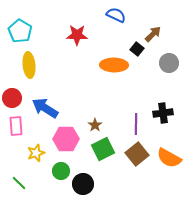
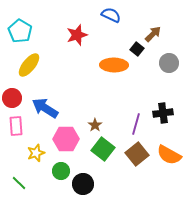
blue semicircle: moved 5 px left
red star: rotated 20 degrees counterclockwise
yellow ellipse: rotated 45 degrees clockwise
purple line: rotated 15 degrees clockwise
green square: rotated 25 degrees counterclockwise
orange semicircle: moved 3 px up
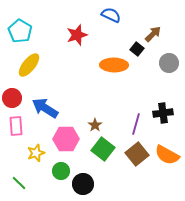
orange semicircle: moved 2 px left
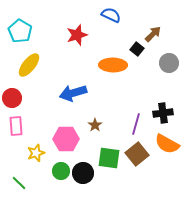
orange ellipse: moved 1 px left
blue arrow: moved 28 px right, 15 px up; rotated 48 degrees counterclockwise
green square: moved 6 px right, 9 px down; rotated 30 degrees counterclockwise
orange semicircle: moved 11 px up
black circle: moved 11 px up
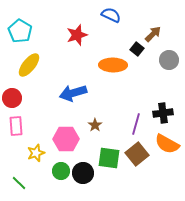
gray circle: moved 3 px up
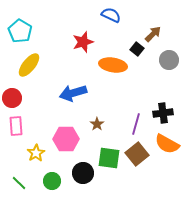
red star: moved 6 px right, 7 px down
orange ellipse: rotated 8 degrees clockwise
brown star: moved 2 px right, 1 px up
yellow star: rotated 12 degrees counterclockwise
green circle: moved 9 px left, 10 px down
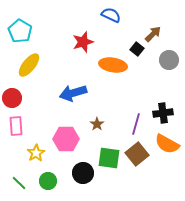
green circle: moved 4 px left
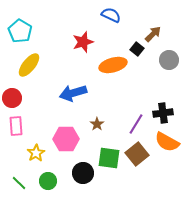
orange ellipse: rotated 24 degrees counterclockwise
purple line: rotated 15 degrees clockwise
orange semicircle: moved 2 px up
